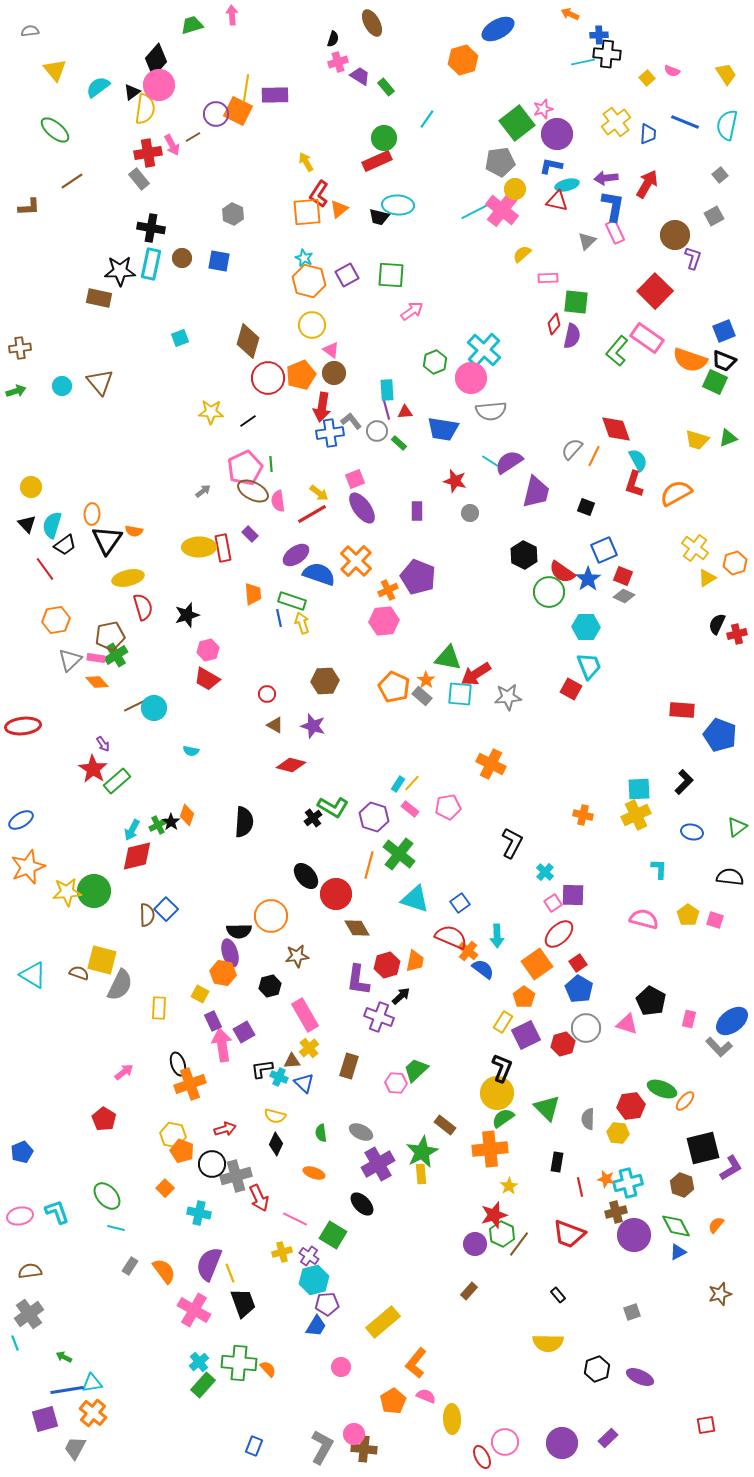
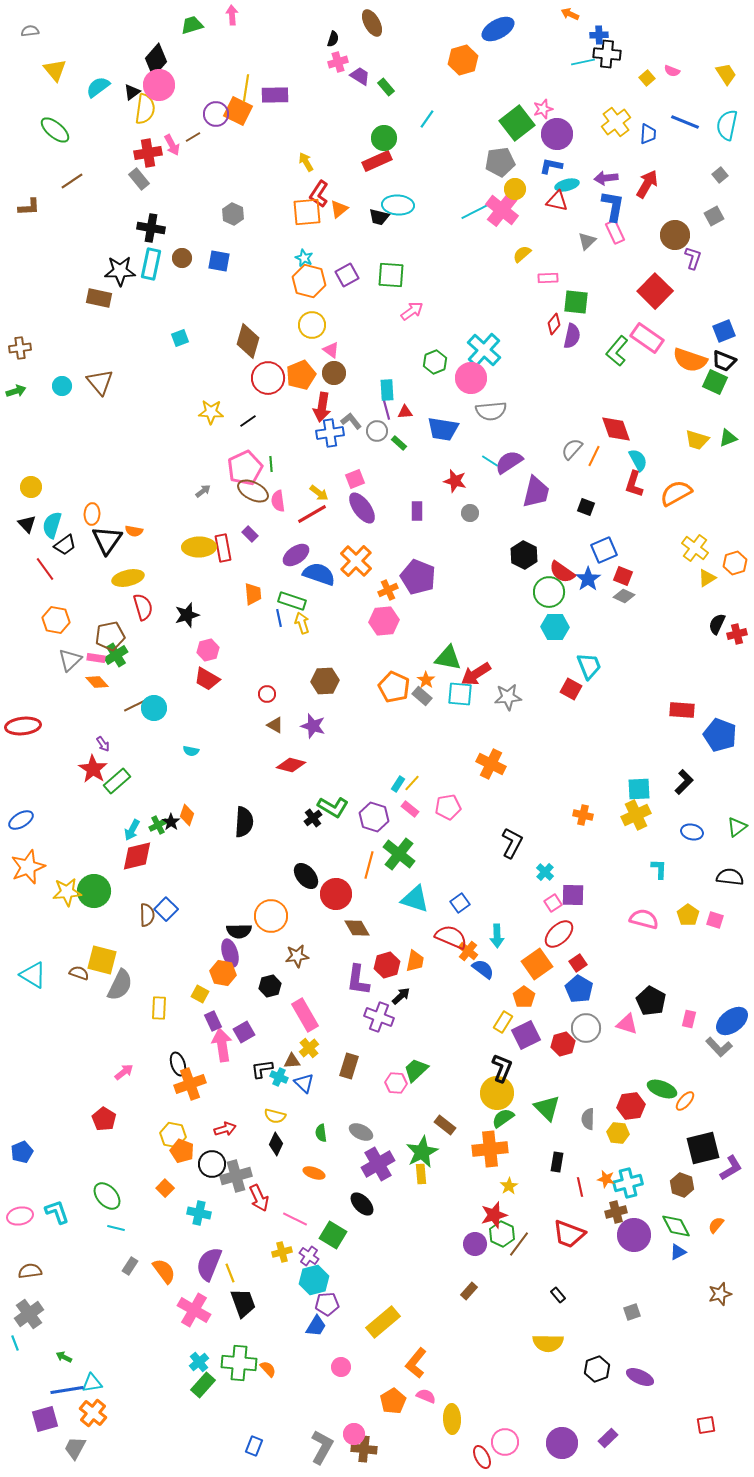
orange hexagon at (56, 620): rotated 20 degrees clockwise
cyan hexagon at (586, 627): moved 31 px left
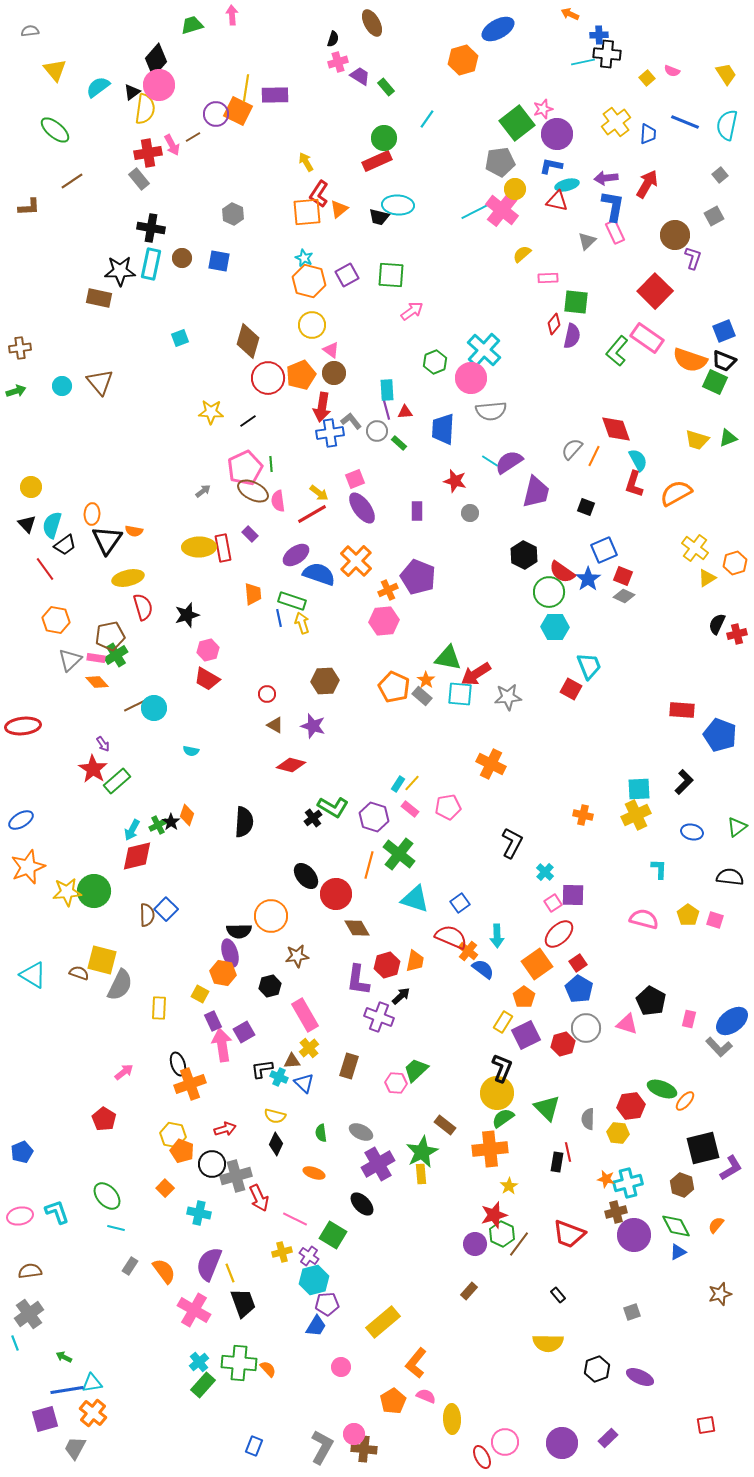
blue trapezoid at (443, 429): rotated 84 degrees clockwise
red line at (580, 1187): moved 12 px left, 35 px up
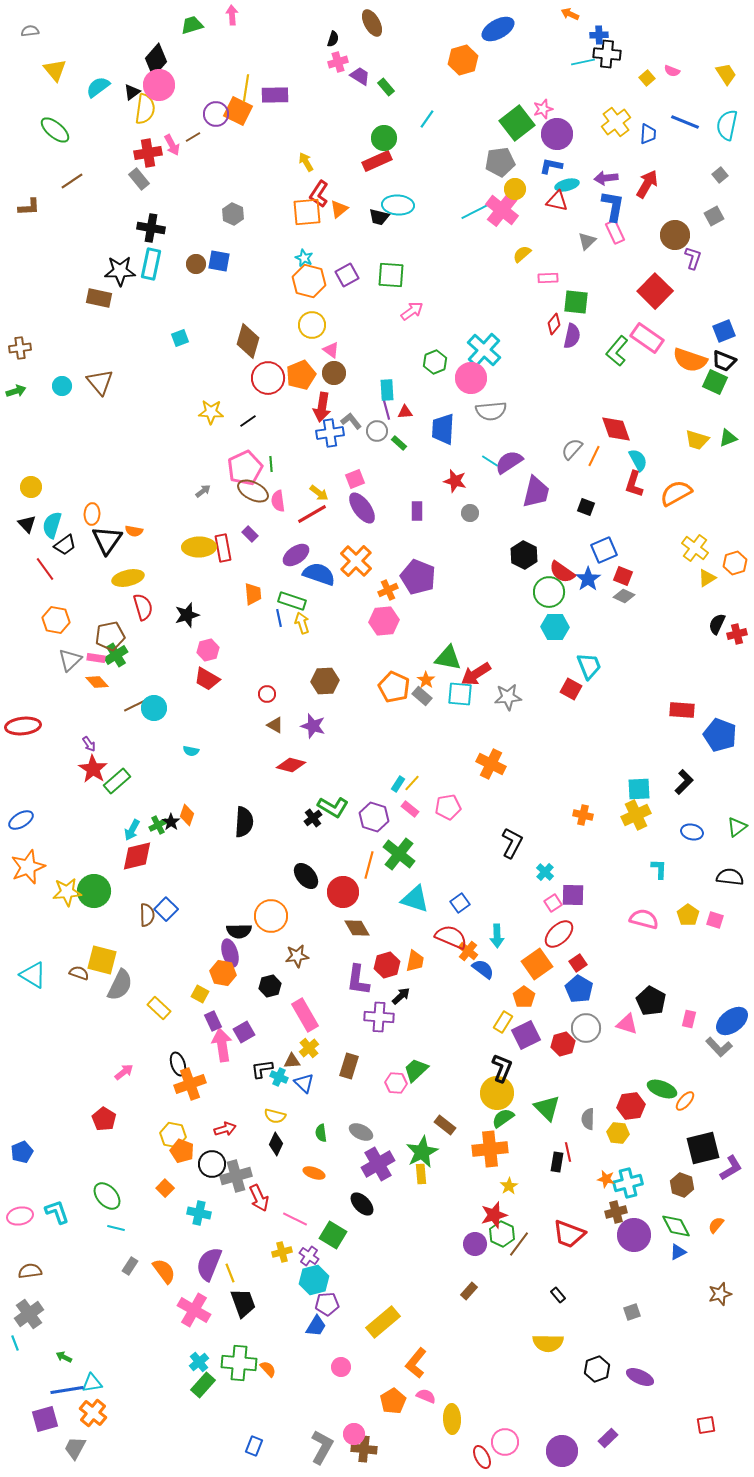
brown circle at (182, 258): moved 14 px right, 6 px down
purple arrow at (103, 744): moved 14 px left
red circle at (336, 894): moved 7 px right, 2 px up
yellow rectangle at (159, 1008): rotated 50 degrees counterclockwise
purple cross at (379, 1017): rotated 16 degrees counterclockwise
purple circle at (562, 1443): moved 8 px down
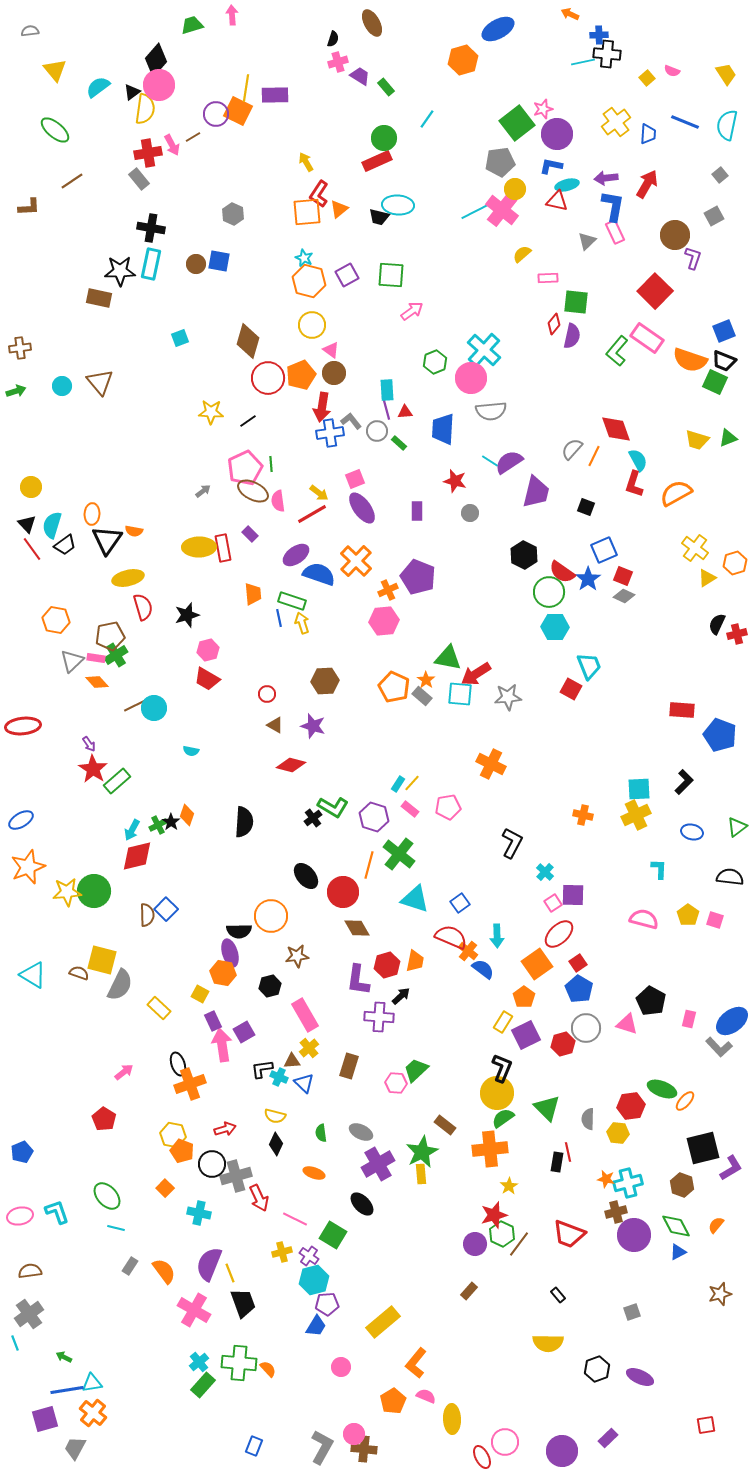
red line at (45, 569): moved 13 px left, 20 px up
gray triangle at (70, 660): moved 2 px right, 1 px down
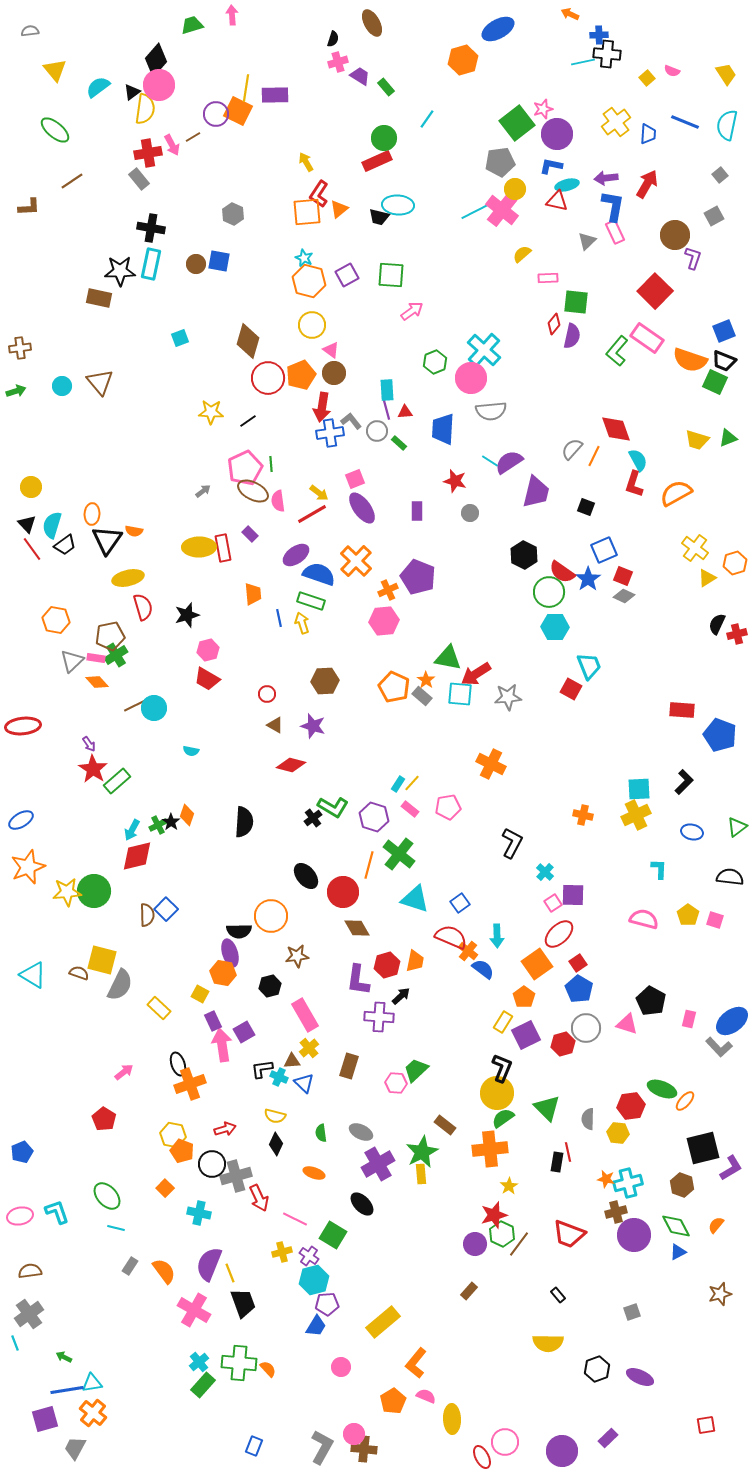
green rectangle at (292, 601): moved 19 px right
